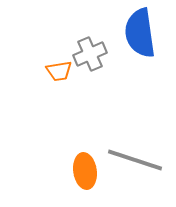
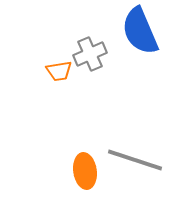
blue semicircle: moved 2 px up; rotated 15 degrees counterclockwise
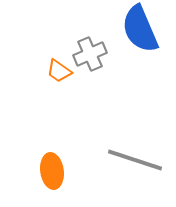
blue semicircle: moved 2 px up
orange trapezoid: rotated 44 degrees clockwise
orange ellipse: moved 33 px left
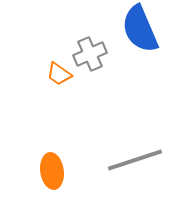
orange trapezoid: moved 3 px down
gray line: rotated 36 degrees counterclockwise
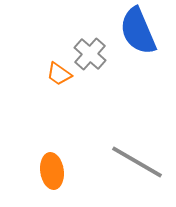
blue semicircle: moved 2 px left, 2 px down
gray cross: rotated 24 degrees counterclockwise
gray line: moved 2 px right, 2 px down; rotated 48 degrees clockwise
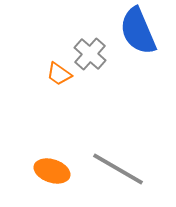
gray line: moved 19 px left, 7 px down
orange ellipse: rotated 64 degrees counterclockwise
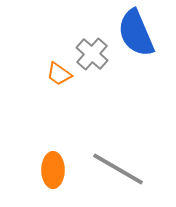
blue semicircle: moved 2 px left, 2 px down
gray cross: moved 2 px right
orange ellipse: moved 1 px right, 1 px up; rotated 72 degrees clockwise
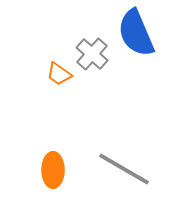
gray line: moved 6 px right
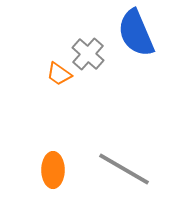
gray cross: moved 4 px left
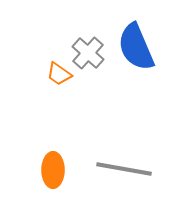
blue semicircle: moved 14 px down
gray cross: moved 1 px up
gray line: rotated 20 degrees counterclockwise
